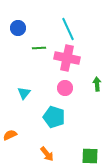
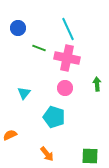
green line: rotated 24 degrees clockwise
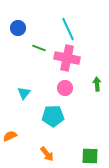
cyan pentagon: moved 1 px left, 1 px up; rotated 20 degrees counterclockwise
orange semicircle: moved 1 px down
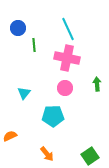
green line: moved 5 px left, 3 px up; rotated 64 degrees clockwise
green square: rotated 36 degrees counterclockwise
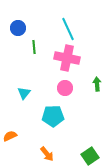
green line: moved 2 px down
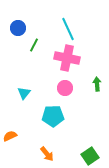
green line: moved 2 px up; rotated 32 degrees clockwise
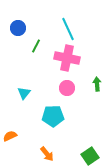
green line: moved 2 px right, 1 px down
pink circle: moved 2 px right
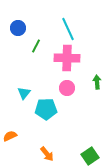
pink cross: rotated 10 degrees counterclockwise
green arrow: moved 2 px up
cyan pentagon: moved 7 px left, 7 px up
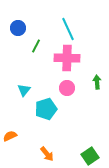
cyan triangle: moved 3 px up
cyan pentagon: rotated 15 degrees counterclockwise
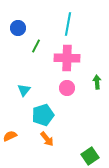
cyan line: moved 5 px up; rotated 35 degrees clockwise
cyan pentagon: moved 3 px left, 6 px down
orange arrow: moved 15 px up
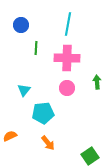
blue circle: moved 3 px right, 3 px up
green line: moved 2 px down; rotated 24 degrees counterclockwise
cyan pentagon: moved 2 px up; rotated 10 degrees clockwise
orange arrow: moved 1 px right, 4 px down
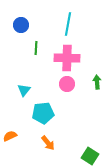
pink circle: moved 4 px up
green square: rotated 24 degrees counterclockwise
